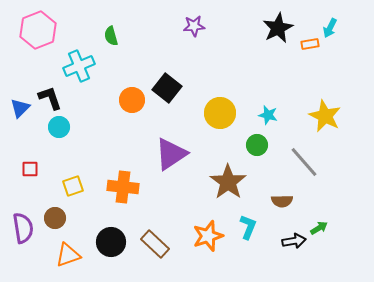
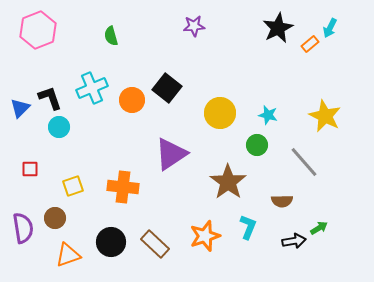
orange rectangle: rotated 30 degrees counterclockwise
cyan cross: moved 13 px right, 22 px down
orange star: moved 3 px left
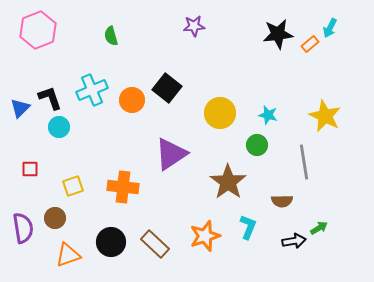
black star: moved 6 px down; rotated 20 degrees clockwise
cyan cross: moved 2 px down
gray line: rotated 32 degrees clockwise
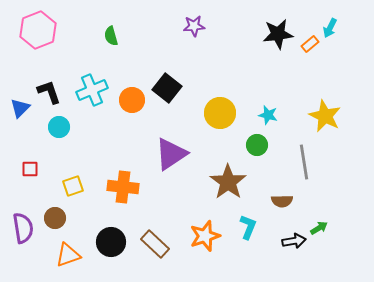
black L-shape: moved 1 px left, 6 px up
